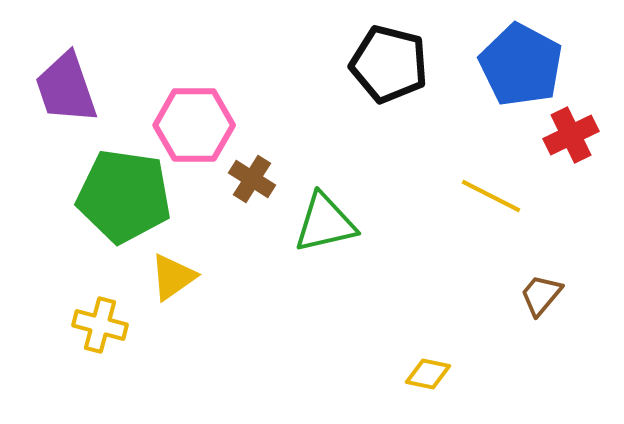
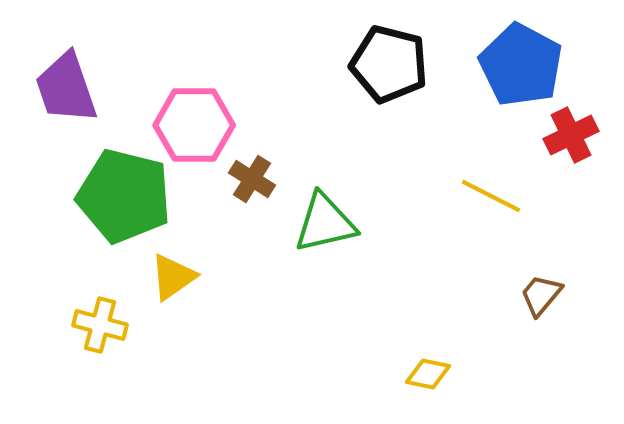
green pentagon: rotated 6 degrees clockwise
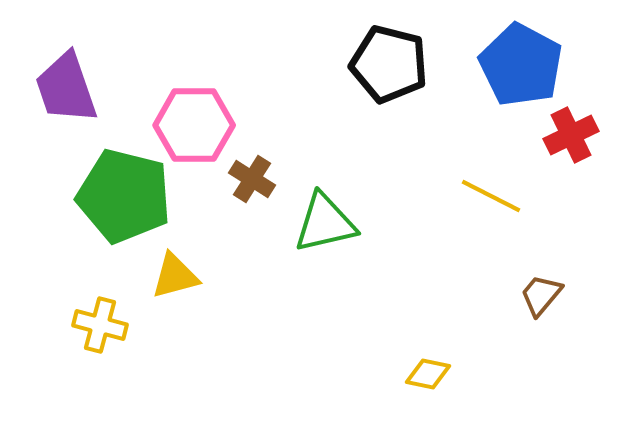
yellow triangle: moved 2 px right, 1 px up; rotated 20 degrees clockwise
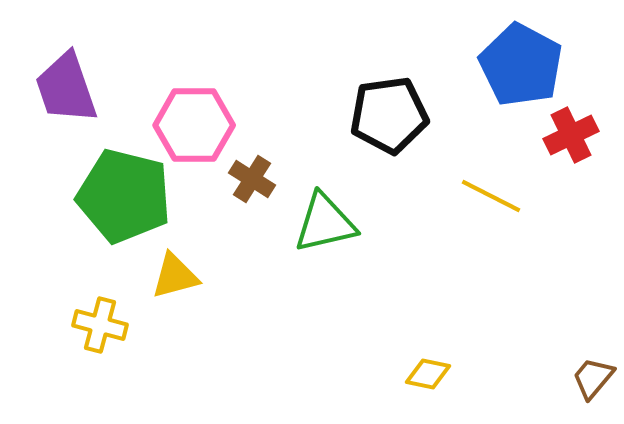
black pentagon: moved 51 px down; rotated 22 degrees counterclockwise
brown trapezoid: moved 52 px right, 83 px down
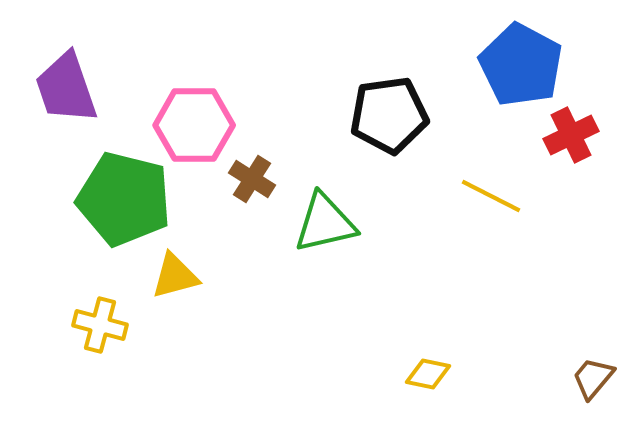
green pentagon: moved 3 px down
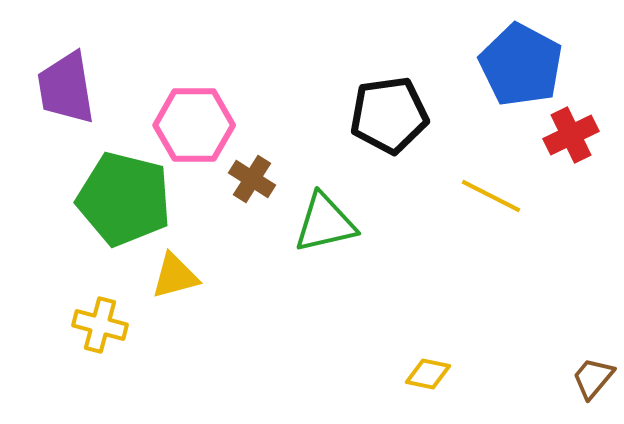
purple trapezoid: rotated 10 degrees clockwise
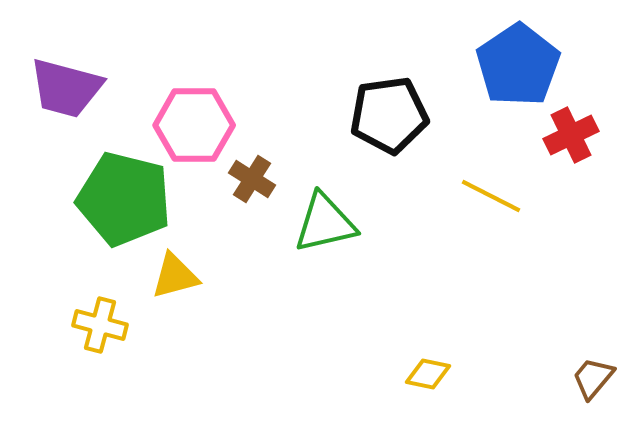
blue pentagon: moved 3 px left; rotated 10 degrees clockwise
purple trapezoid: rotated 66 degrees counterclockwise
